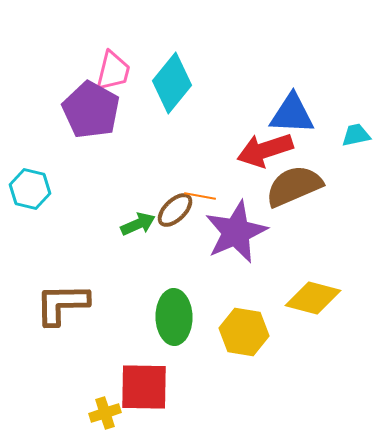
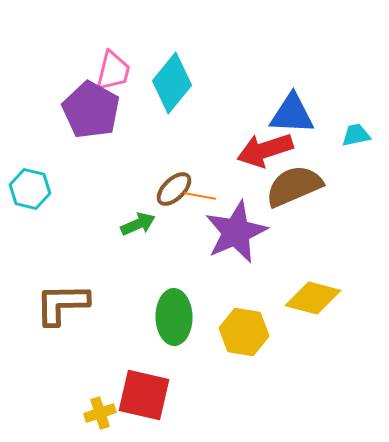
brown ellipse: moved 1 px left, 21 px up
red square: moved 8 px down; rotated 12 degrees clockwise
yellow cross: moved 5 px left
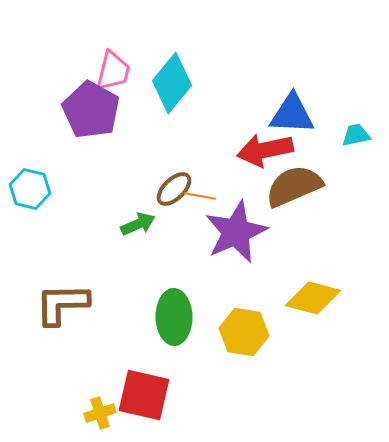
red arrow: rotated 6 degrees clockwise
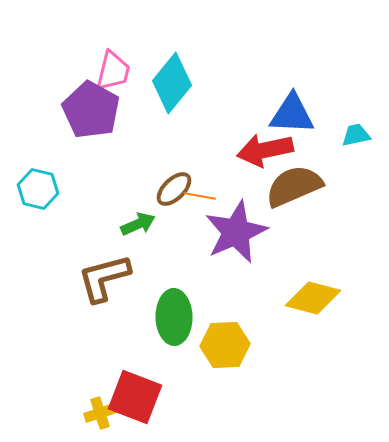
cyan hexagon: moved 8 px right
brown L-shape: moved 42 px right, 26 px up; rotated 14 degrees counterclockwise
yellow hexagon: moved 19 px left, 13 px down; rotated 12 degrees counterclockwise
red square: moved 9 px left, 2 px down; rotated 8 degrees clockwise
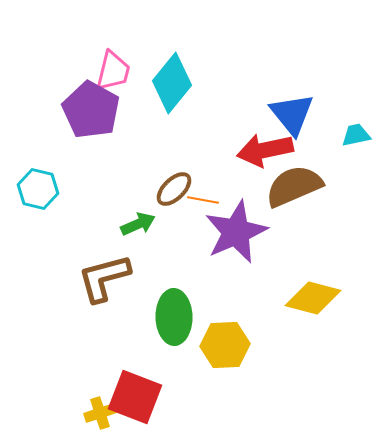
blue triangle: rotated 48 degrees clockwise
orange line: moved 3 px right, 4 px down
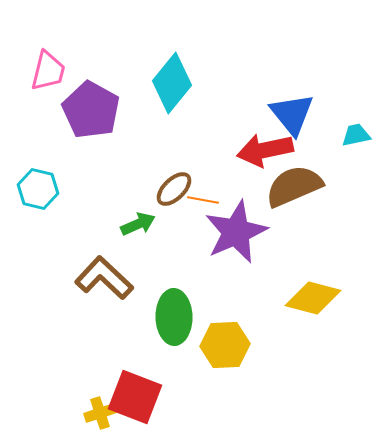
pink trapezoid: moved 65 px left
brown L-shape: rotated 58 degrees clockwise
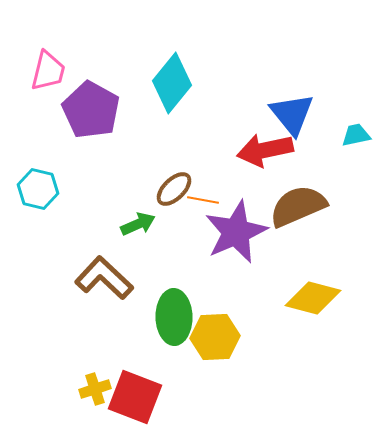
brown semicircle: moved 4 px right, 20 px down
yellow hexagon: moved 10 px left, 8 px up
yellow cross: moved 5 px left, 24 px up
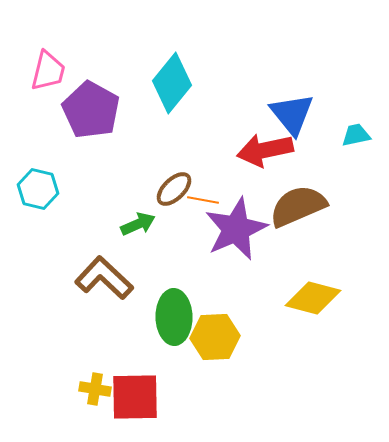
purple star: moved 3 px up
yellow cross: rotated 28 degrees clockwise
red square: rotated 22 degrees counterclockwise
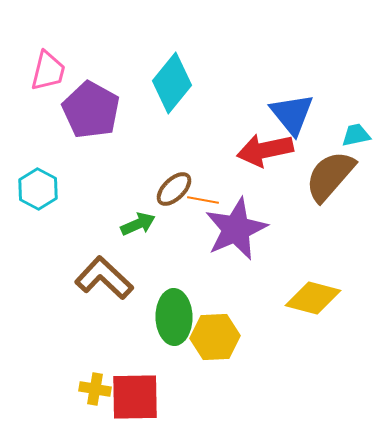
cyan hexagon: rotated 15 degrees clockwise
brown semicircle: moved 32 px right, 30 px up; rotated 26 degrees counterclockwise
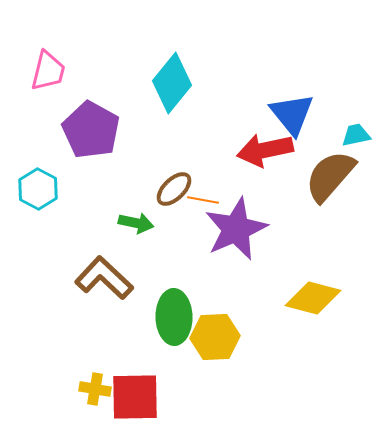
purple pentagon: moved 20 px down
green arrow: moved 2 px left, 1 px up; rotated 36 degrees clockwise
